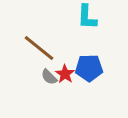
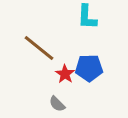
gray semicircle: moved 8 px right, 27 px down
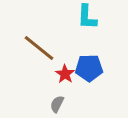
gray semicircle: rotated 72 degrees clockwise
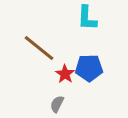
cyan L-shape: moved 1 px down
